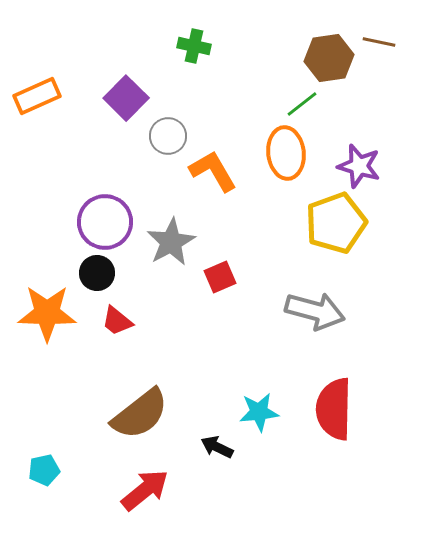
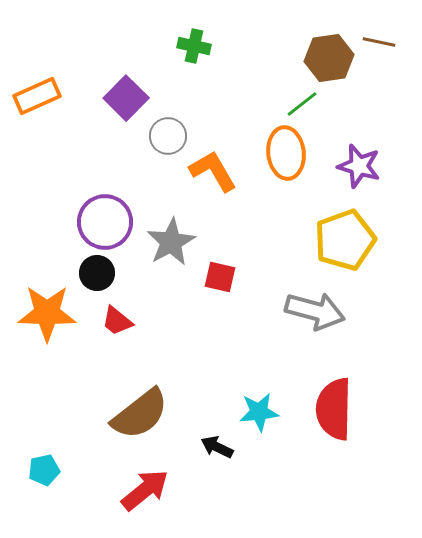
yellow pentagon: moved 9 px right, 17 px down
red square: rotated 36 degrees clockwise
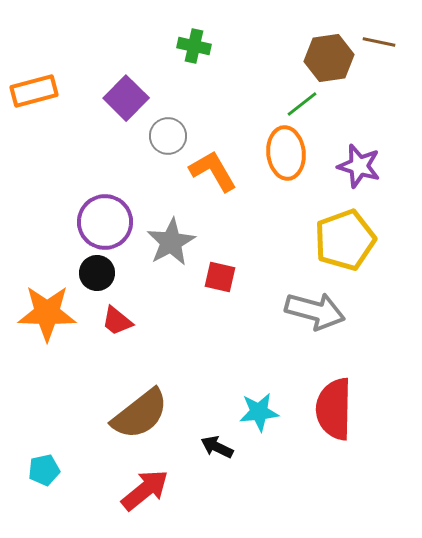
orange rectangle: moved 3 px left, 5 px up; rotated 9 degrees clockwise
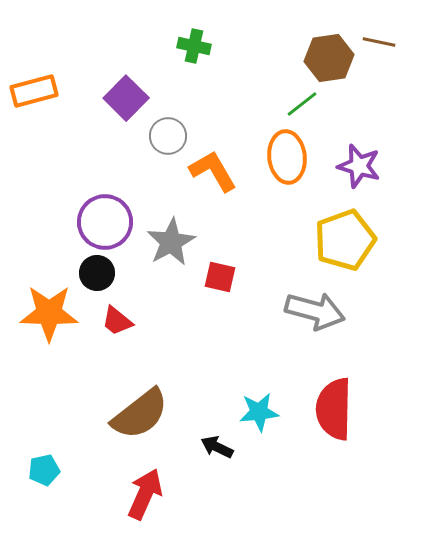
orange ellipse: moved 1 px right, 4 px down
orange star: moved 2 px right
red arrow: moved 4 px down; rotated 27 degrees counterclockwise
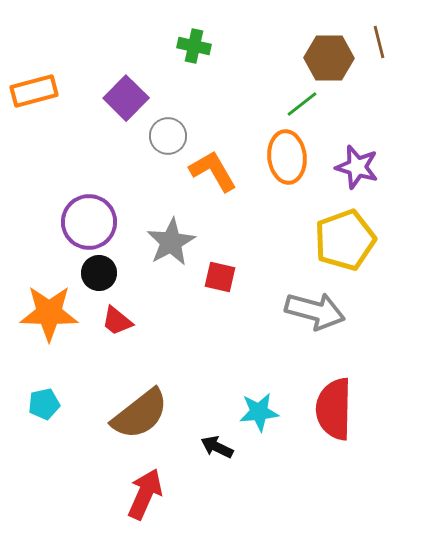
brown line: rotated 64 degrees clockwise
brown hexagon: rotated 9 degrees clockwise
purple star: moved 2 px left, 1 px down
purple circle: moved 16 px left
black circle: moved 2 px right
cyan pentagon: moved 66 px up
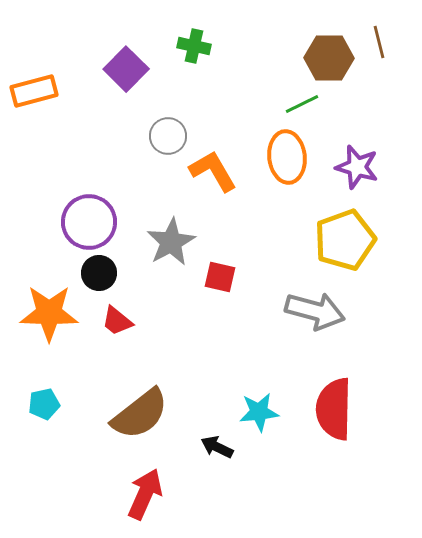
purple square: moved 29 px up
green line: rotated 12 degrees clockwise
